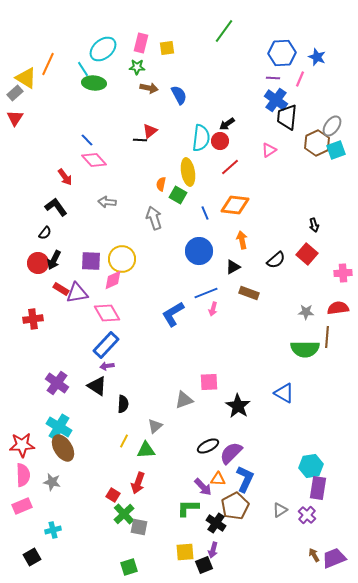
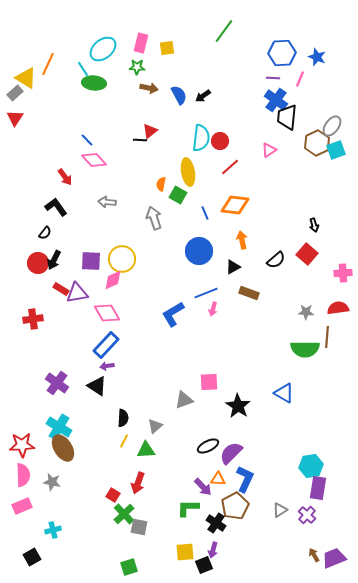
black arrow at (227, 124): moved 24 px left, 28 px up
black semicircle at (123, 404): moved 14 px down
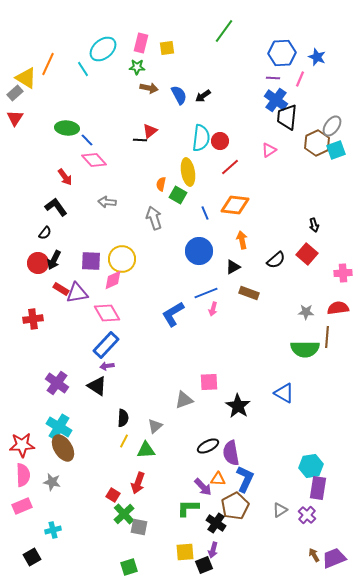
green ellipse at (94, 83): moved 27 px left, 45 px down
purple semicircle at (231, 453): rotated 55 degrees counterclockwise
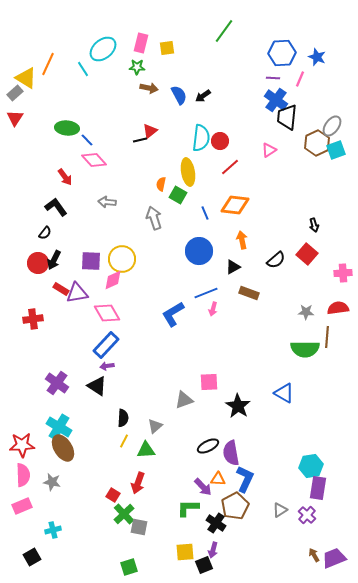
black line at (140, 140): rotated 16 degrees counterclockwise
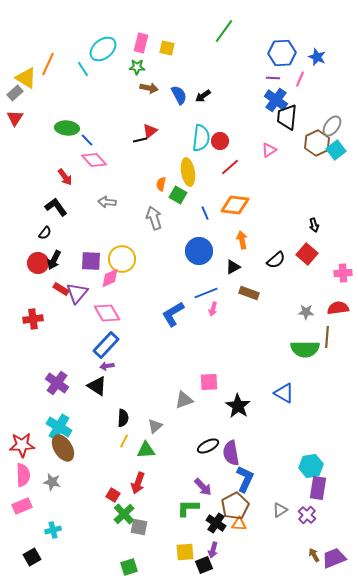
yellow square at (167, 48): rotated 21 degrees clockwise
cyan square at (336, 150): rotated 18 degrees counterclockwise
pink diamond at (113, 280): moved 3 px left, 2 px up
purple triangle at (77, 293): rotated 40 degrees counterclockwise
orange triangle at (218, 479): moved 21 px right, 45 px down
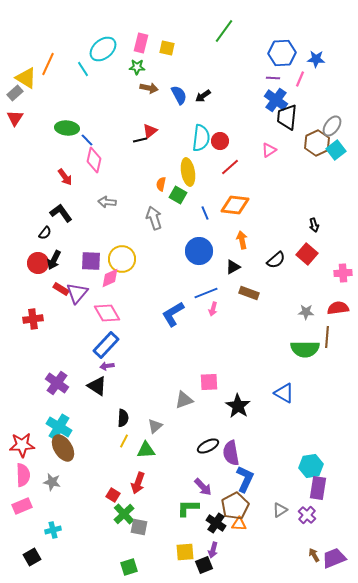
blue star at (317, 57): moved 1 px left, 2 px down; rotated 18 degrees counterclockwise
pink diamond at (94, 160): rotated 55 degrees clockwise
black L-shape at (56, 207): moved 5 px right, 6 px down
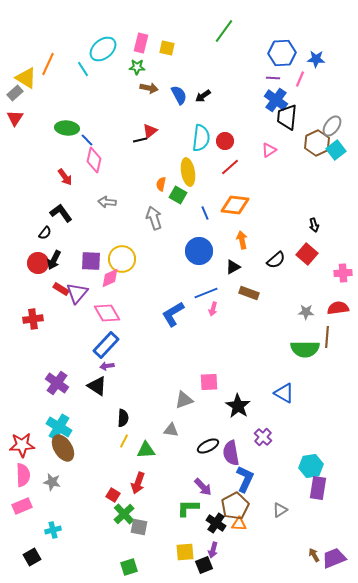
red circle at (220, 141): moved 5 px right
gray triangle at (155, 426): moved 16 px right, 4 px down; rotated 49 degrees clockwise
purple cross at (307, 515): moved 44 px left, 78 px up
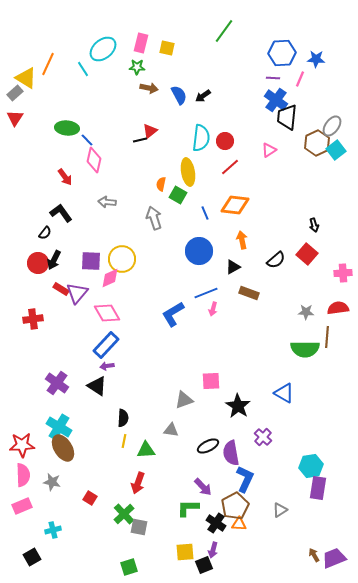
pink square at (209, 382): moved 2 px right, 1 px up
yellow line at (124, 441): rotated 16 degrees counterclockwise
red square at (113, 495): moved 23 px left, 3 px down
